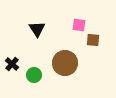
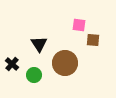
black triangle: moved 2 px right, 15 px down
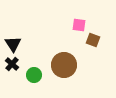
brown square: rotated 16 degrees clockwise
black triangle: moved 26 px left
brown circle: moved 1 px left, 2 px down
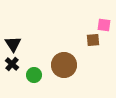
pink square: moved 25 px right
brown square: rotated 24 degrees counterclockwise
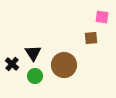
pink square: moved 2 px left, 8 px up
brown square: moved 2 px left, 2 px up
black triangle: moved 20 px right, 9 px down
green circle: moved 1 px right, 1 px down
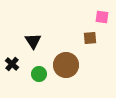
brown square: moved 1 px left
black triangle: moved 12 px up
brown circle: moved 2 px right
green circle: moved 4 px right, 2 px up
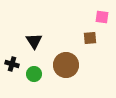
black triangle: moved 1 px right
black cross: rotated 24 degrees counterclockwise
green circle: moved 5 px left
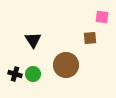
black triangle: moved 1 px left, 1 px up
black cross: moved 3 px right, 10 px down
green circle: moved 1 px left
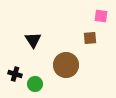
pink square: moved 1 px left, 1 px up
green circle: moved 2 px right, 10 px down
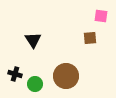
brown circle: moved 11 px down
